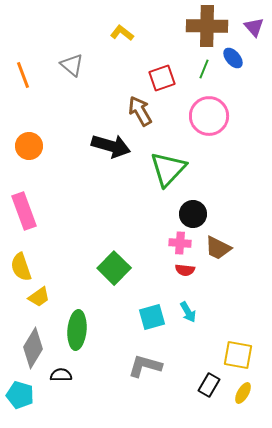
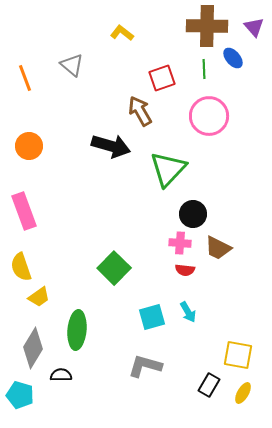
green line: rotated 24 degrees counterclockwise
orange line: moved 2 px right, 3 px down
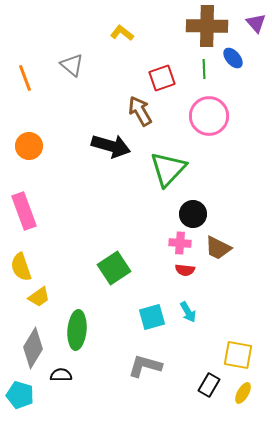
purple triangle: moved 2 px right, 4 px up
green square: rotated 12 degrees clockwise
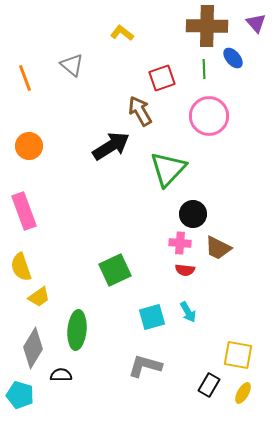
black arrow: rotated 48 degrees counterclockwise
green square: moved 1 px right, 2 px down; rotated 8 degrees clockwise
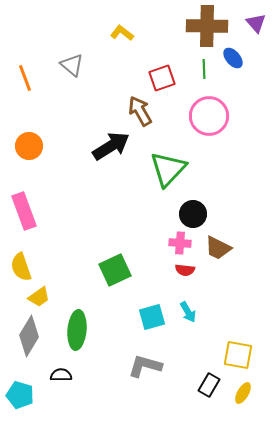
gray diamond: moved 4 px left, 12 px up
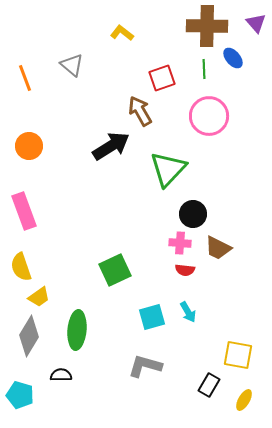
yellow ellipse: moved 1 px right, 7 px down
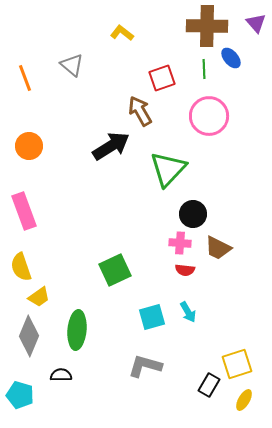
blue ellipse: moved 2 px left
gray diamond: rotated 9 degrees counterclockwise
yellow square: moved 1 px left, 9 px down; rotated 28 degrees counterclockwise
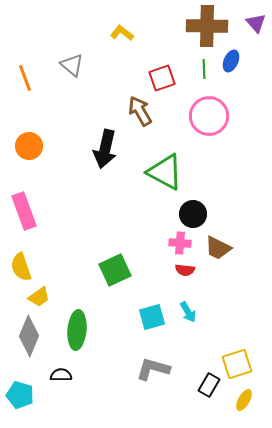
blue ellipse: moved 3 px down; rotated 65 degrees clockwise
black arrow: moved 6 px left, 3 px down; rotated 135 degrees clockwise
green triangle: moved 3 px left, 3 px down; rotated 45 degrees counterclockwise
gray L-shape: moved 8 px right, 3 px down
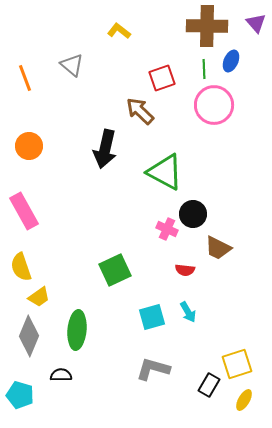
yellow L-shape: moved 3 px left, 2 px up
brown arrow: rotated 16 degrees counterclockwise
pink circle: moved 5 px right, 11 px up
pink rectangle: rotated 9 degrees counterclockwise
pink cross: moved 13 px left, 14 px up; rotated 20 degrees clockwise
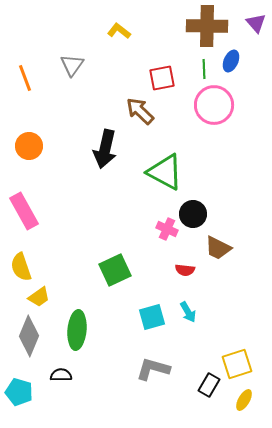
gray triangle: rotated 25 degrees clockwise
red square: rotated 8 degrees clockwise
cyan pentagon: moved 1 px left, 3 px up
